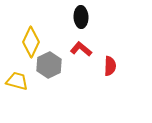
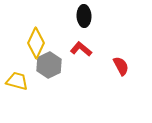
black ellipse: moved 3 px right, 1 px up
yellow diamond: moved 5 px right, 1 px down
red semicircle: moved 11 px right; rotated 30 degrees counterclockwise
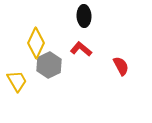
yellow trapezoid: rotated 45 degrees clockwise
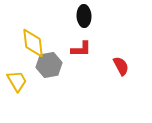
yellow diamond: moved 3 px left; rotated 32 degrees counterclockwise
red L-shape: rotated 140 degrees clockwise
gray hexagon: rotated 15 degrees clockwise
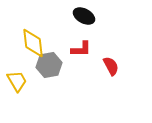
black ellipse: rotated 60 degrees counterclockwise
red semicircle: moved 10 px left
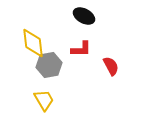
yellow trapezoid: moved 27 px right, 19 px down
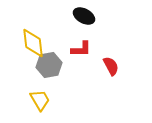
yellow trapezoid: moved 4 px left
